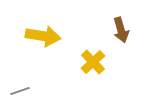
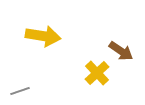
brown arrow: moved 21 px down; rotated 40 degrees counterclockwise
yellow cross: moved 4 px right, 11 px down
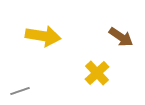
brown arrow: moved 14 px up
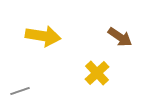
brown arrow: moved 1 px left
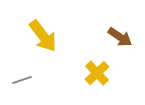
yellow arrow: rotated 44 degrees clockwise
gray line: moved 2 px right, 11 px up
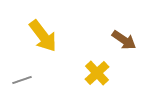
brown arrow: moved 4 px right, 3 px down
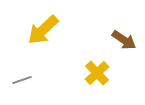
yellow arrow: moved 6 px up; rotated 84 degrees clockwise
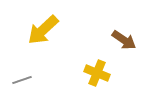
yellow cross: rotated 25 degrees counterclockwise
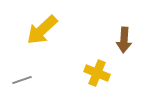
yellow arrow: moved 1 px left
brown arrow: rotated 60 degrees clockwise
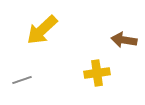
brown arrow: rotated 95 degrees clockwise
yellow cross: rotated 30 degrees counterclockwise
